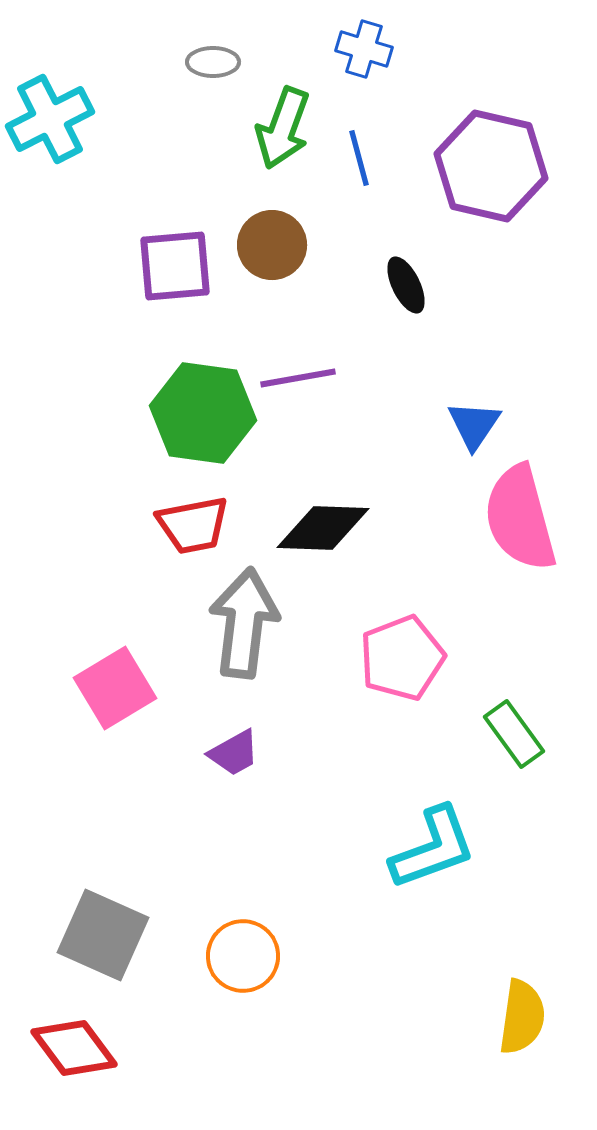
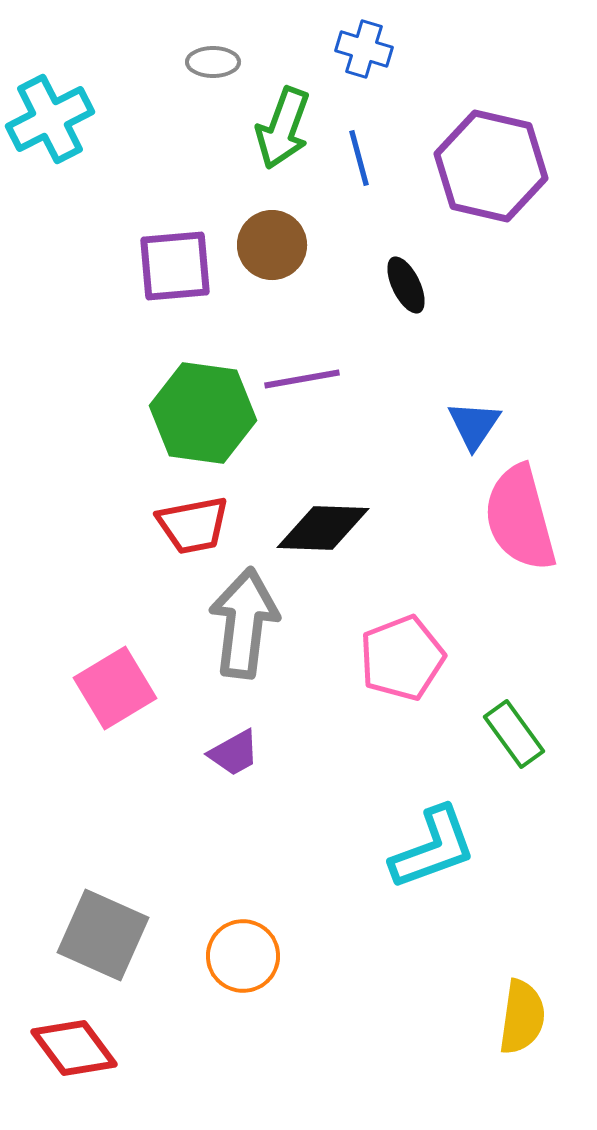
purple line: moved 4 px right, 1 px down
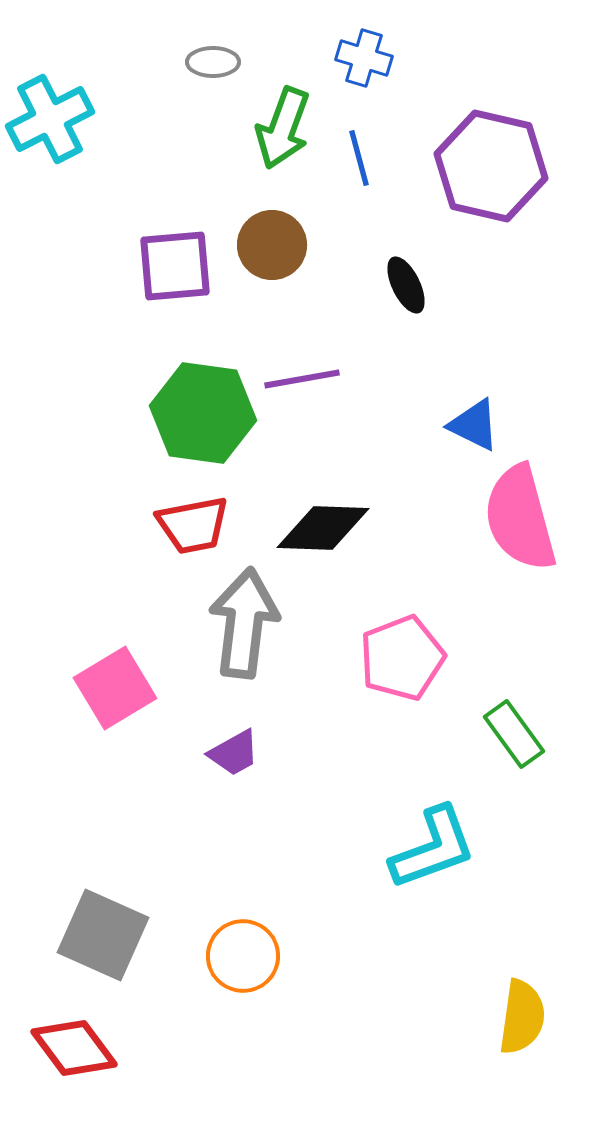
blue cross: moved 9 px down
blue triangle: rotated 38 degrees counterclockwise
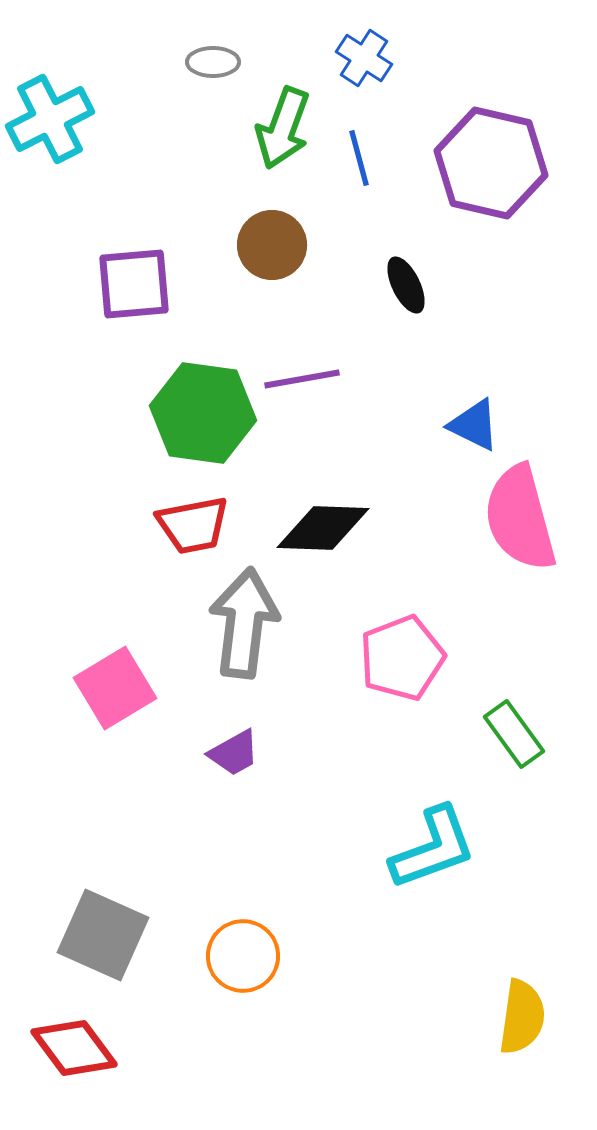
blue cross: rotated 16 degrees clockwise
purple hexagon: moved 3 px up
purple square: moved 41 px left, 18 px down
